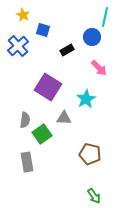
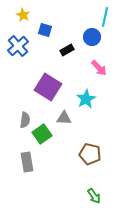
blue square: moved 2 px right
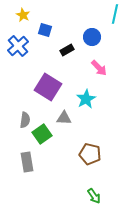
cyan line: moved 10 px right, 3 px up
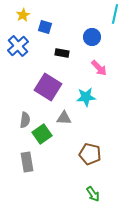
yellow star: rotated 16 degrees clockwise
blue square: moved 3 px up
black rectangle: moved 5 px left, 3 px down; rotated 40 degrees clockwise
cyan star: moved 2 px up; rotated 24 degrees clockwise
green arrow: moved 1 px left, 2 px up
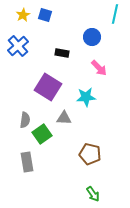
blue square: moved 12 px up
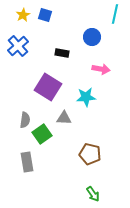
pink arrow: moved 2 px right, 1 px down; rotated 36 degrees counterclockwise
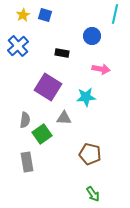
blue circle: moved 1 px up
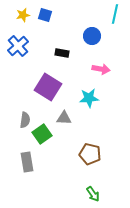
yellow star: rotated 16 degrees clockwise
cyan star: moved 3 px right, 1 px down
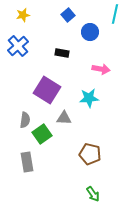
blue square: moved 23 px right; rotated 32 degrees clockwise
blue circle: moved 2 px left, 4 px up
purple square: moved 1 px left, 3 px down
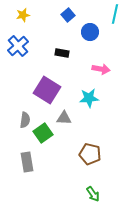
green square: moved 1 px right, 1 px up
